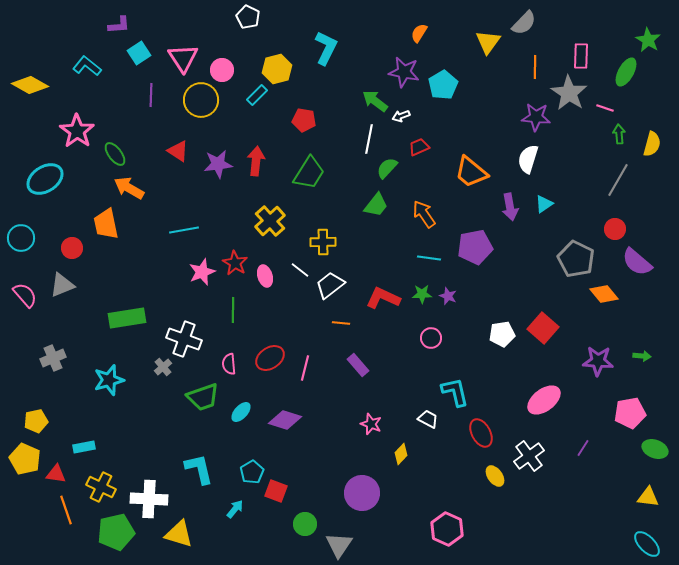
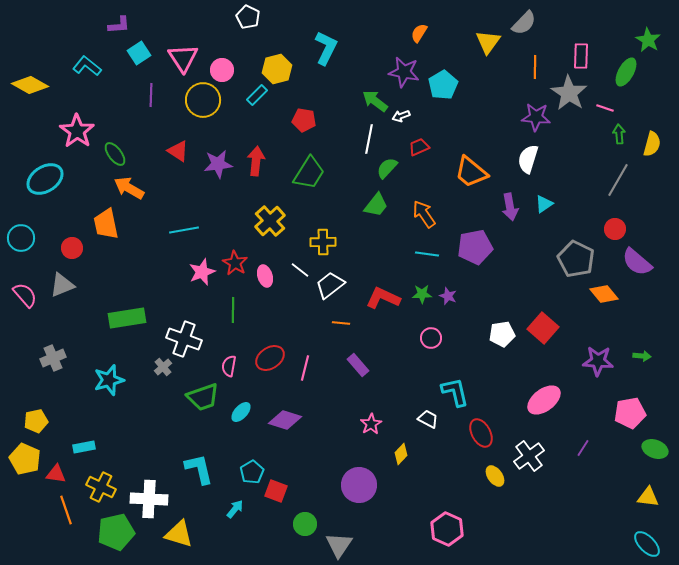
yellow circle at (201, 100): moved 2 px right
cyan line at (429, 258): moved 2 px left, 4 px up
pink semicircle at (229, 364): moved 2 px down; rotated 15 degrees clockwise
pink star at (371, 424): rotated 20 degrees clockwise
purple circle at (362, 493): moved 3 px left, 8 px up
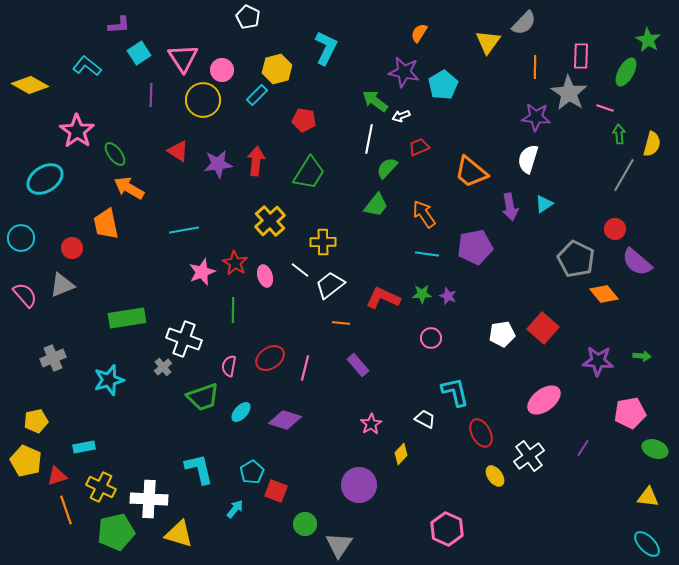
gray line at (618, 180): moved 6 px right, 5 px up
white trapezoid at (428, 419): moved 3 px left
yellow pentagon at (25, 459): moved 1 px right, 2 px down
red triangle at (56, 474): moved 1 px right, 2 px down; rotated 25 degrees counterclockwise
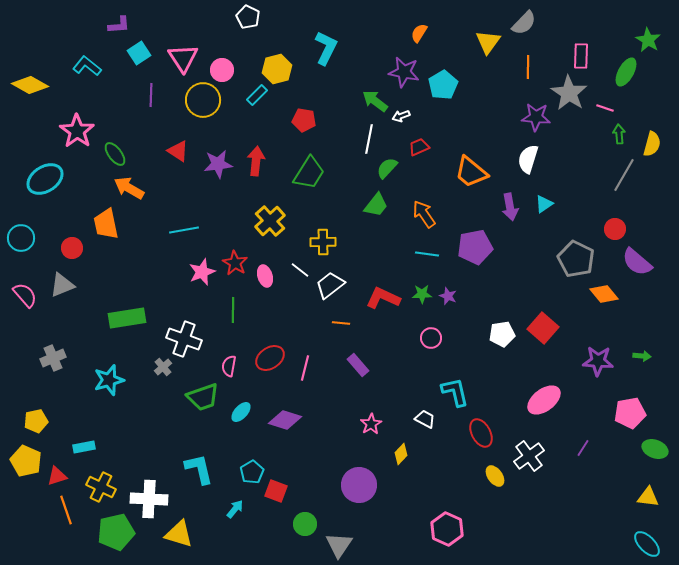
orange line at (535, 67): moved 7 px left
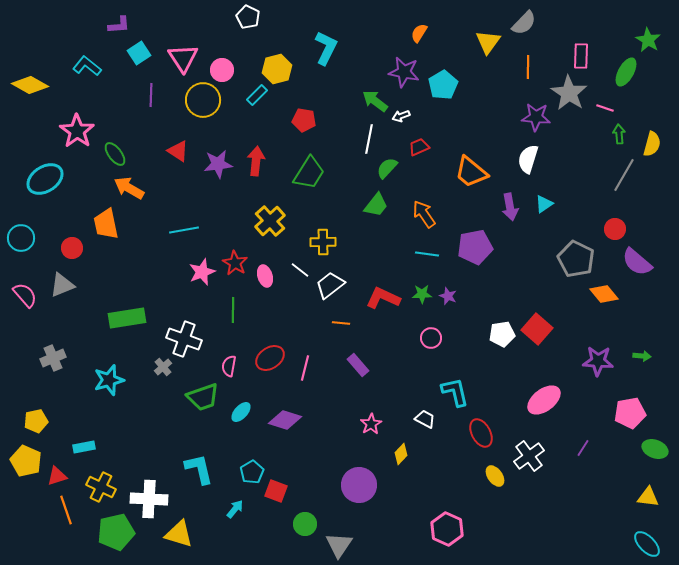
red square at (543, 328): moved 6 px left, 1 px down
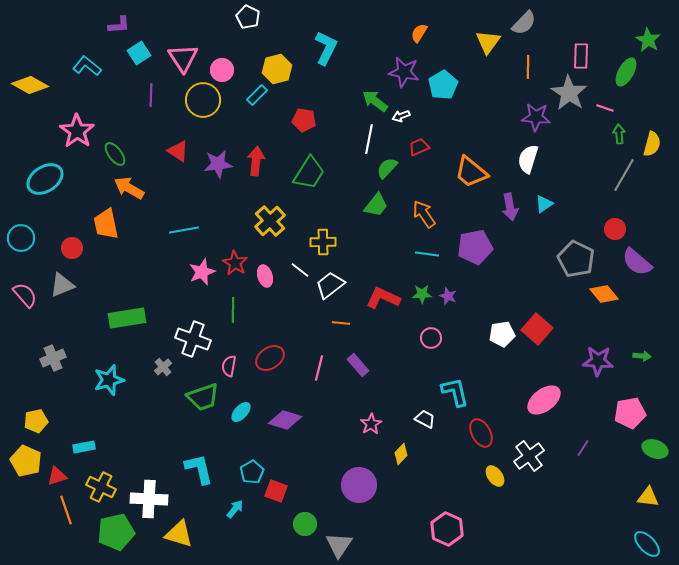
white cross at (184, 339): moved 9 px right
pink line at (305, 368): moved 14 px right
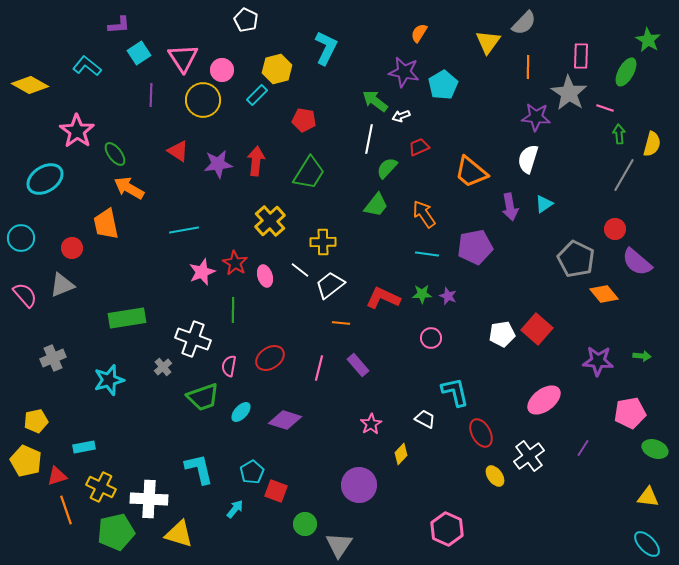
white pentagon at (248, 17): moved 2 px left, 3 px down
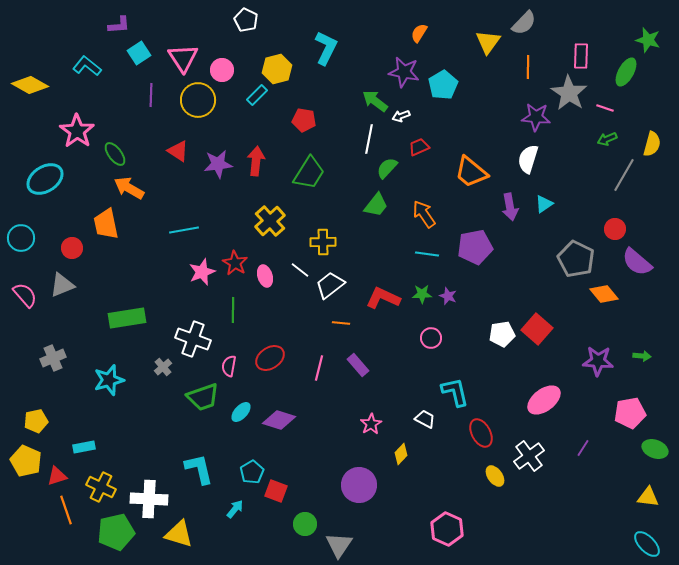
green star at (648, 40): rotated 15 degrees counterclockwise
yellow circle at (203, 100): moved 5 px left
green arrow at (619, 134): moved 12 px left, 5 px down; rotated 108 degrees counterclockwise
purple diamond at (285, 420): moved 6 px left
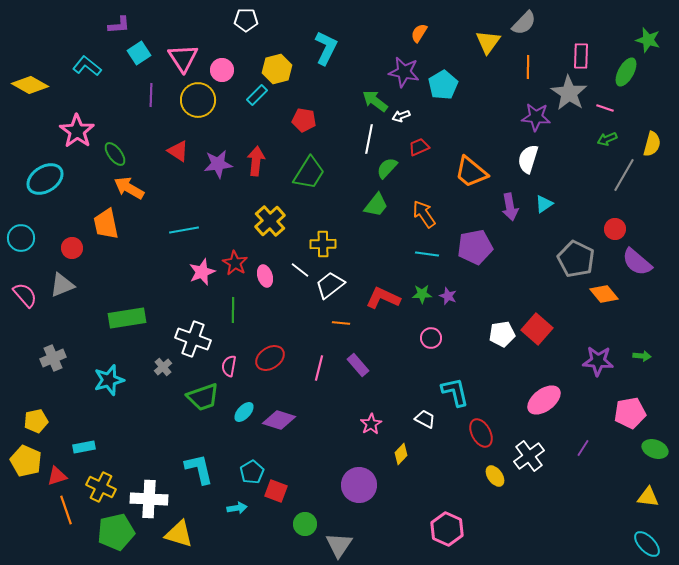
white pentagon at (246, 20): rotated 25 degrees counterclockwise
yellow cross at (323, 242): moved 2 px down
cyan ellipse at (241, 412): moved 3 px right
cyan arrow at (235, 509): moved 2 px right, 1 px up; rotated 42 degrees clockwise
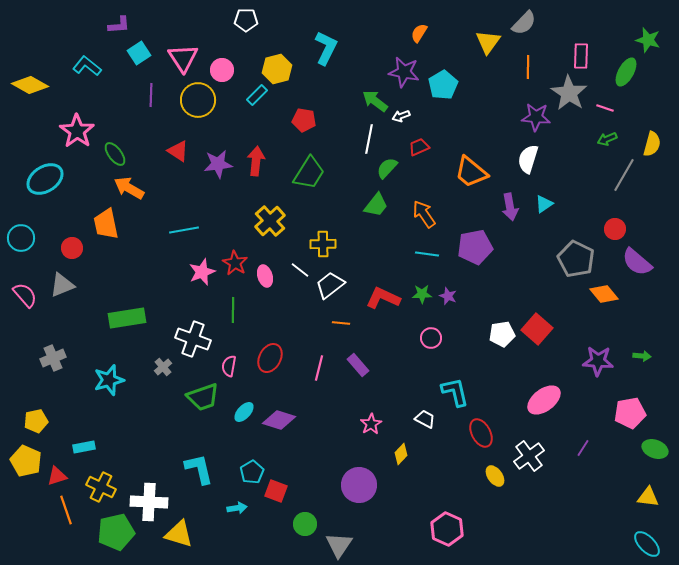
red ellipse at (270, 358): rotated 28 degrees counterclockwise
white cross at (149, 499): moved 3 px down
